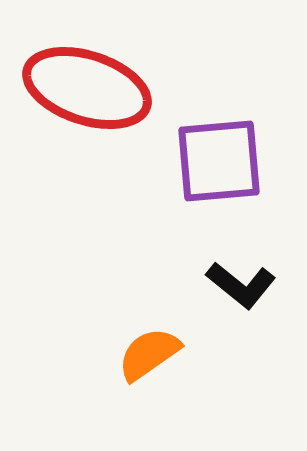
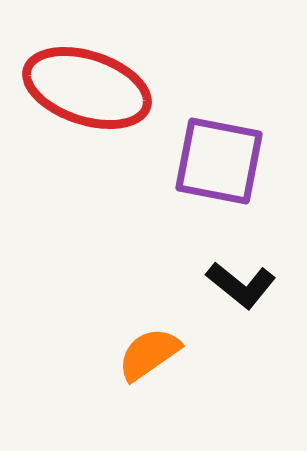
purple square: rotated 16 degrees clockwise
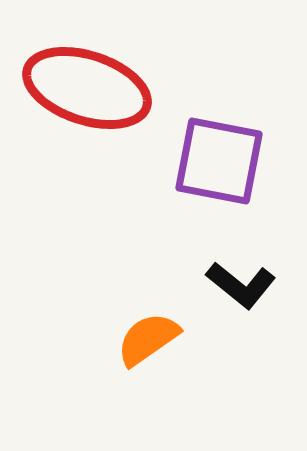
orange semicircle: moved 1 px left, 15 px up
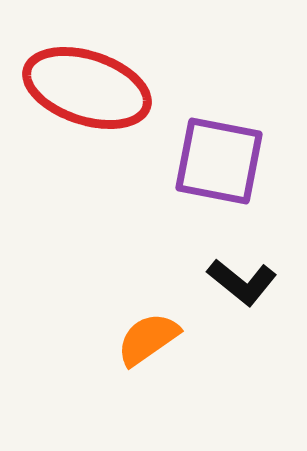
black L-shape: moved 1 px right, 3 px up
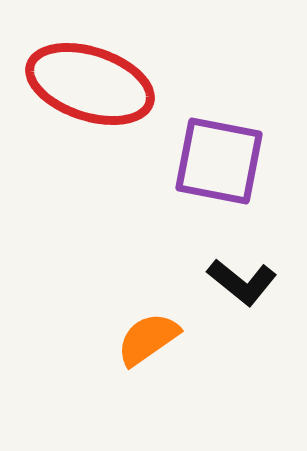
red ellipse: moved 3 px right, 4 px up
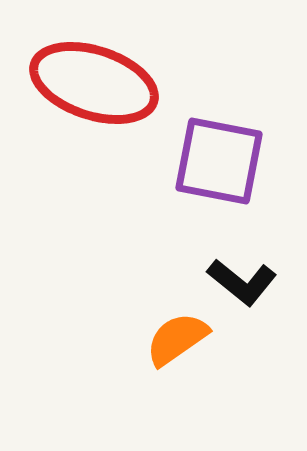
red ellipse: moved 4 px right, 1 px up
orange semicircle: moved 29 px right
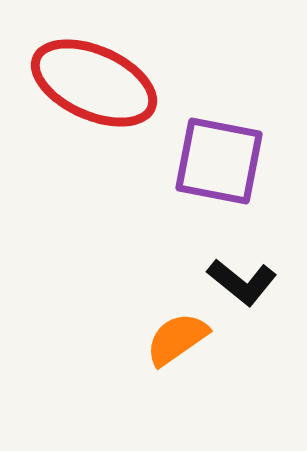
red ellipse: rotated 6 degrees clockwise
